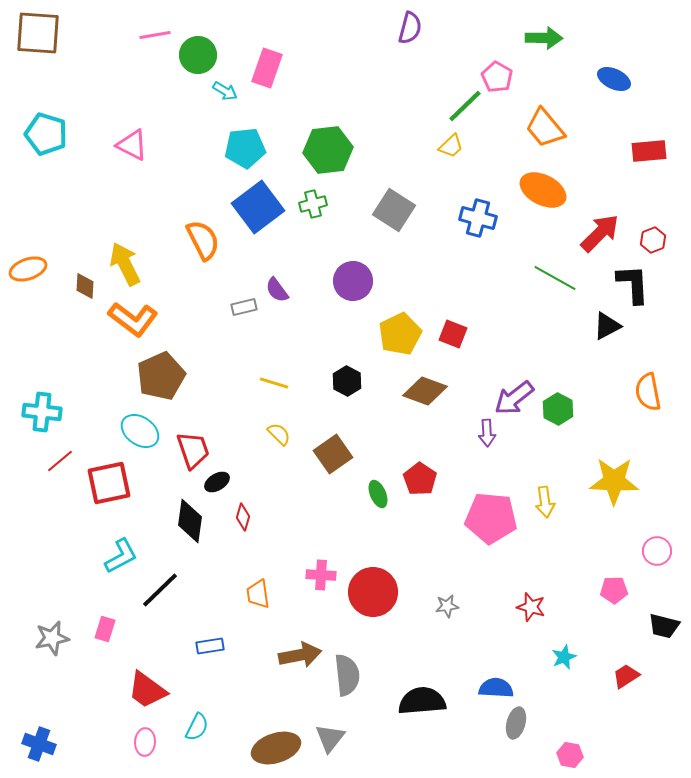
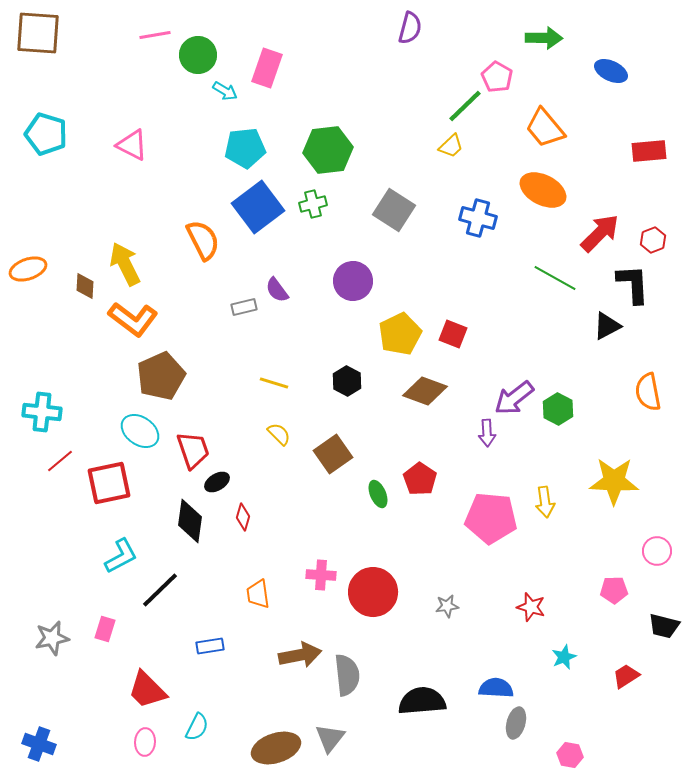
blue ellipse at (614, 79): moved 3 px left, 8 px up
red trapezoid at (147, 690): rotated 9 degrees clockwise
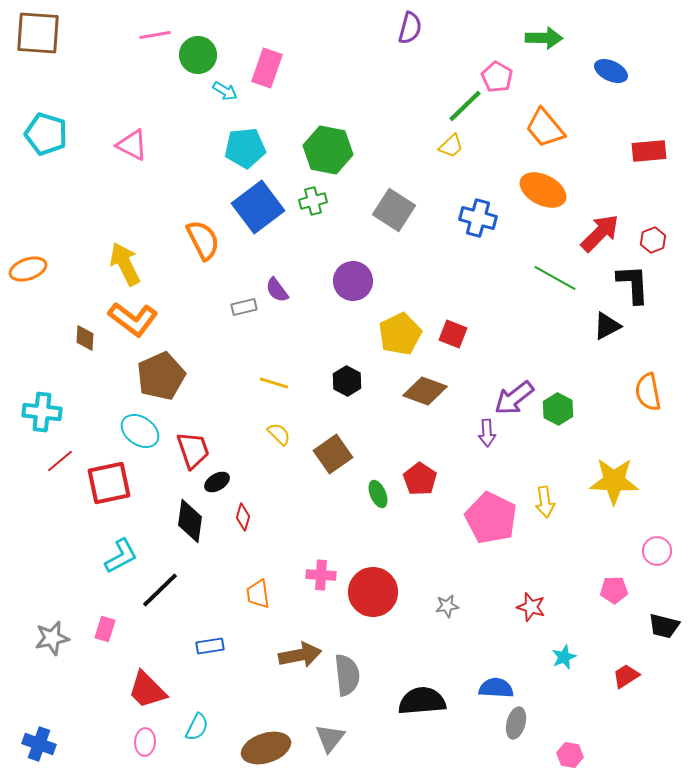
green hexagon at (328, 150): rotated 18 degrees clockwise
green cross at (313, 204): moved 3 px up
brown diamond at (85, 286): moved 52 px down
pink pentagon at (491, 518): rotated 21 degrees clockwise
brown ellipse at (276, 748): moved 10 px left
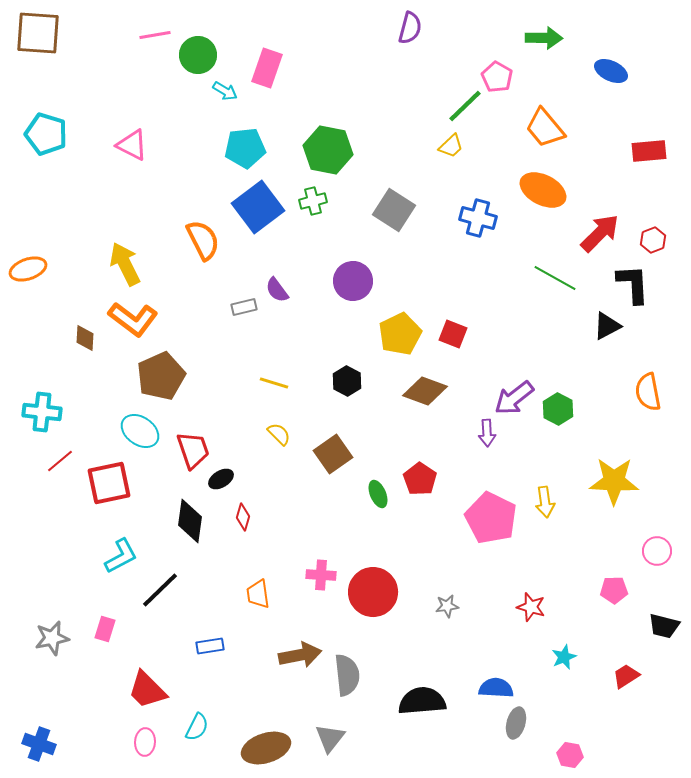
black ellipse at (217, 482): moved 4 px right, 3 px up
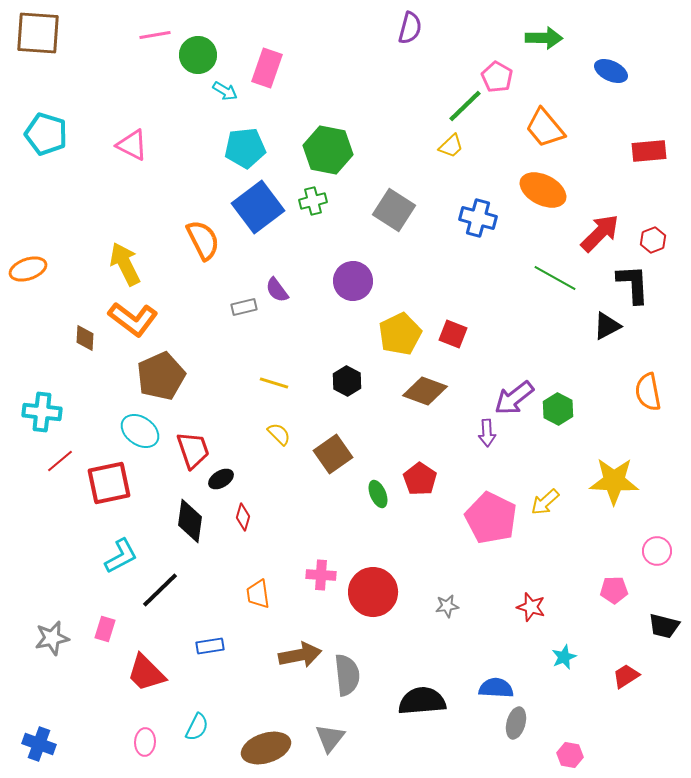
yellow arrow at (545, 502): rotated 56 degrees clockwise
red trapezoid at (147, 690): moved 1 px left, 17 px up
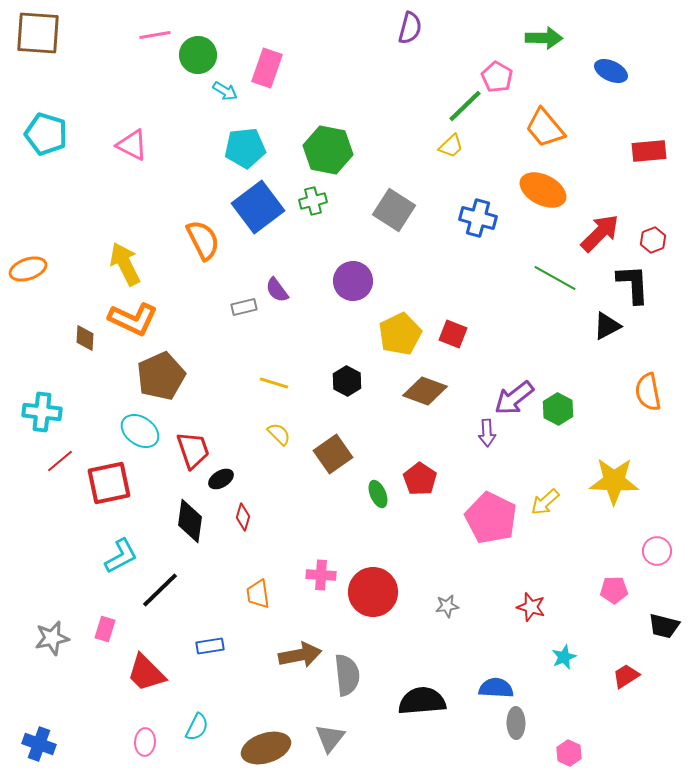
orange L-shape at (133, 319): rotated 12 degrees counterclockwise
gray ellipse at (516, 723): rotated 16 degrees counterclockwise
pink hexagon at (570, 755): moved 1 px left, 2 px up; rotated 15 degrees clockwise
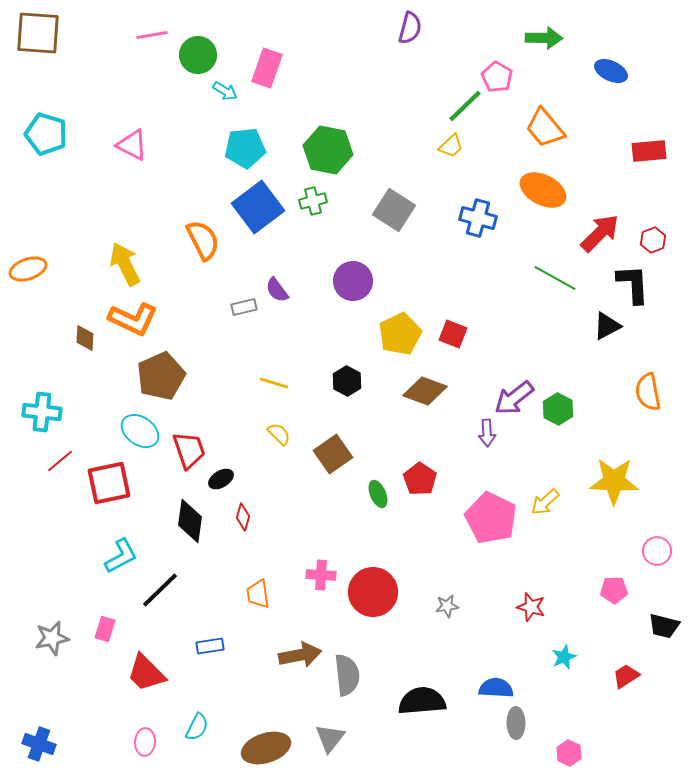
pink line at (155, 35): moved 3 px left
red trapezoid at (193, 450): moved 4 px left
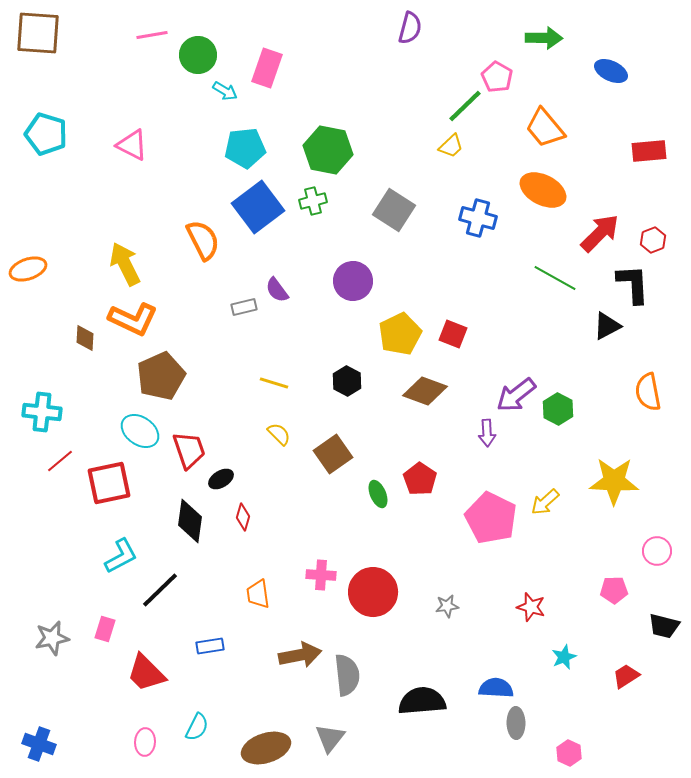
purple arrow at (514, 398): moved 2 px right, 3 px up
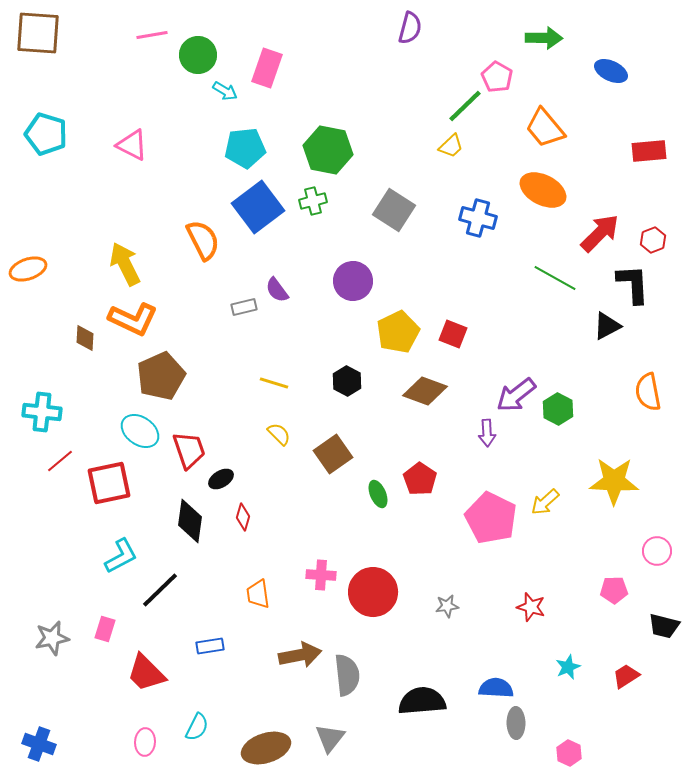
yellow pentagon at (400, 334): moved 2 px left, 2 px up
cyan star at (564, 657): moved 4 px right, 10 px down
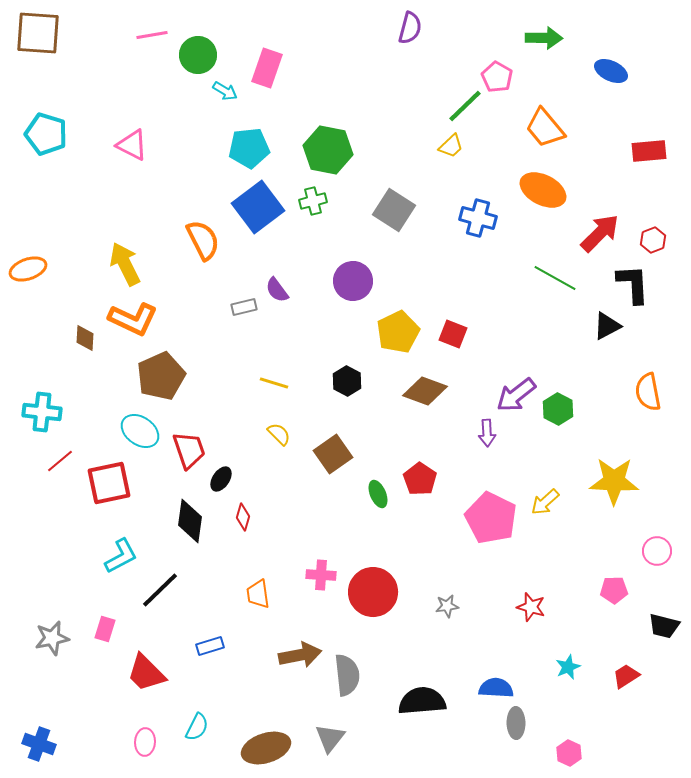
cyan pentagon at (245, 148): moved 4 px right
black ellipse at (221, 479): rotated 25 degrees counterclockwise
blue rectangle at (210, 646): rotated 8 degrees counterclockwise
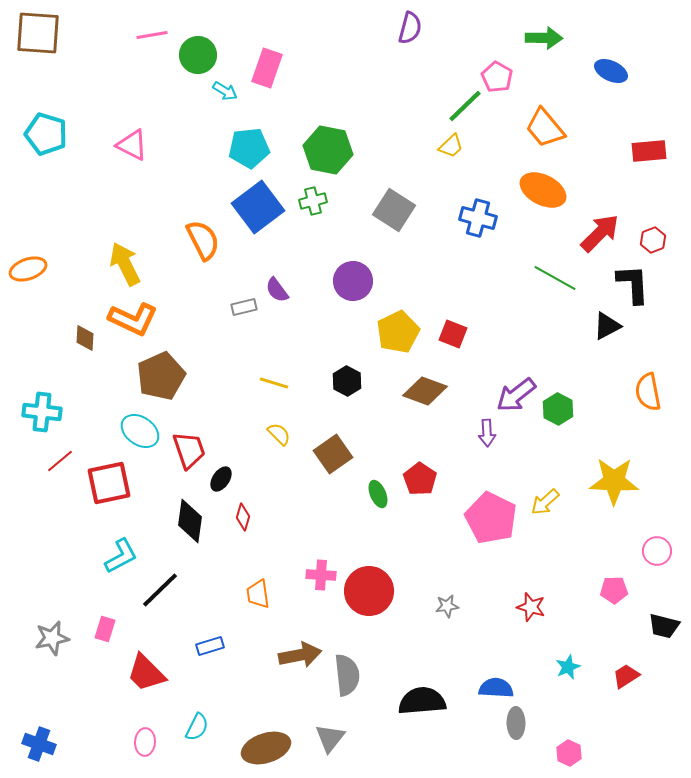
red circle at (373, 592): moved 4 px left, 1 px up
